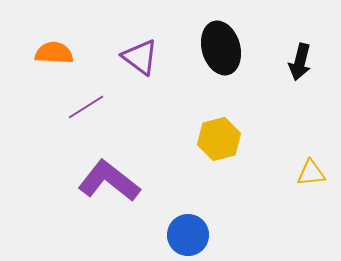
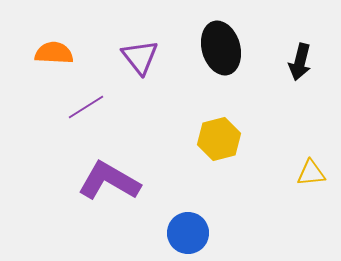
purple triangle: rotated 15 degrees clockwise
purple L-shape: rotated 8 degrees counterclockwise
blue circle: moved 2 px up
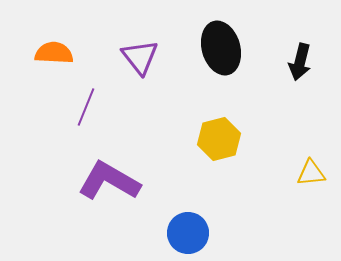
purple line: rotated 36 degrees counterclockwise
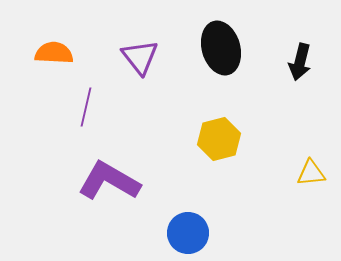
purple line: rotated 9 degrees counterclockwise
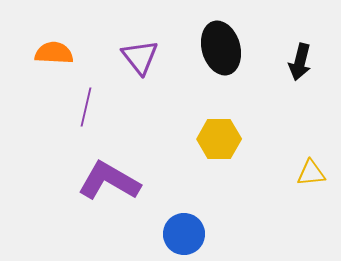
yellow hexagon: rotated 15 degrees clockwise
blue circle: moved 4 px left, 1 px down
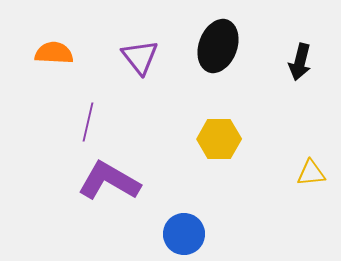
black ellipse: moved 3 px left, 2 px up; rotated 36 degrees clockwise
purple line: moved 2 px right, 15 px down
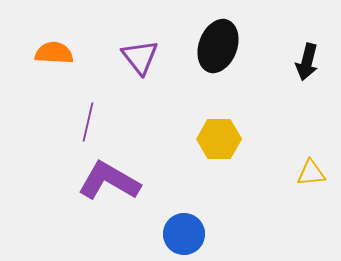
black arrow: moved 7 px right
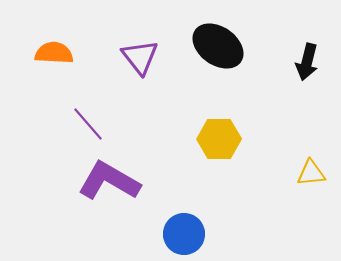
black ellipse: rotated 75 degrees counterclockwise
purple line: moved 2 px down; rotated 54 degrees counterclockwise
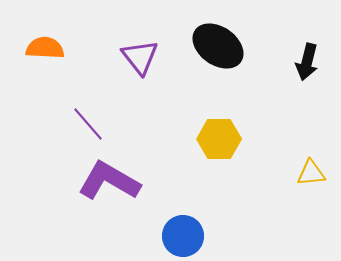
orange semicircle: moved 9 px left, 5 px up
blue circle: moved 1 px left, 2 px down
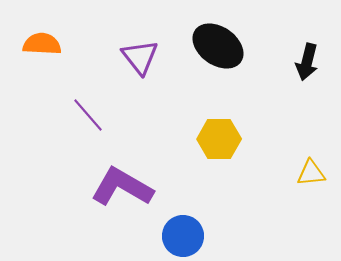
orange semicircle: moved 3 px left, 4 px up
purple line: moved 9 px up
purple L-shape: moved 13 px right, 6 px down
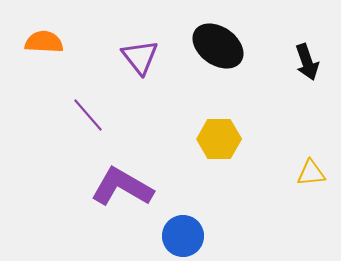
orange semicircle: moved 2 px right, 2 px up
black arrow: rotated 33 degrees counterclockwise
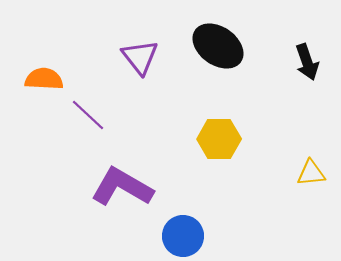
orange semicircle: moved 37 px down
purple line: rotated 6 degrees counterclockwise
